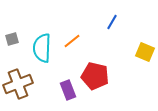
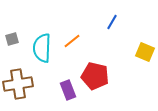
brown cross: rotated 12 degrees clockwise
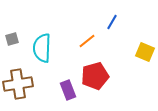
orange line: moved 15 px right
red pentagon: rotated 28 degrees counterclockwise
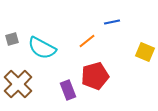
blue line: rotated 49 degrees clockwise
cyan semicircle: rotated 64 degrees counterclockwise
brown cross: rotated 36 degrees counterclockwise
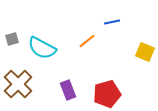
red pentagon: moved 12 px right, 18 px down
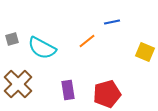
purple rectangle: rotated 12 degrees clockwise
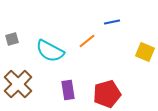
cyan semicircle: moved 8 px right, 3 px down
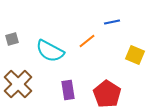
yellow square: moved 10 px left, 3 px down
red pentagon: rotated 24 degrees counterclockwise
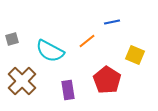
brown cross: moved 4 px right, 3 px up
red pentagon: moved 14 px up
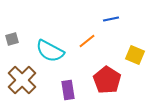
blue line: moved 1 px left, 3 px up
brown cross: moved 1 px up
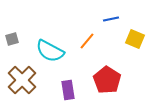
orange line: rotated 12 degrees counterclockwise
yellow square: moved 16 px up
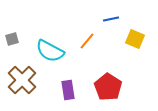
red pentagon: moved 1 px right, 7 px down
